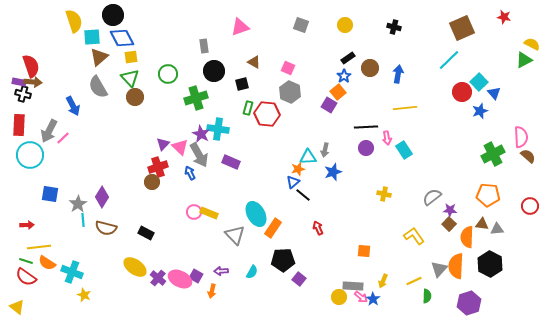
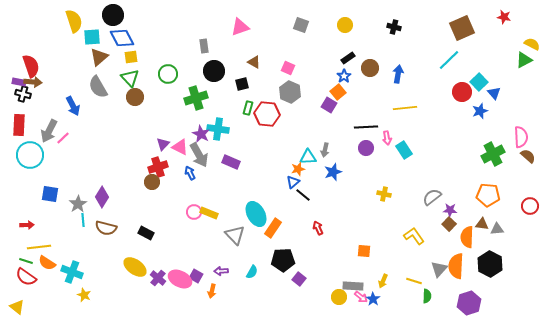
pink triangle at (180, 147): rotated 18 degrees counterclockwise
yellow line at (414, 281): rotated 42 degrees clockwise
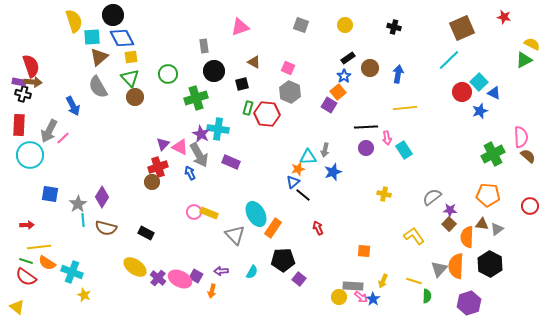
blue triangle at (494, 93): rotated 24 degrees counterclockwise
gray triangle at (497, 229): rotated 32 degrees counterclockwise
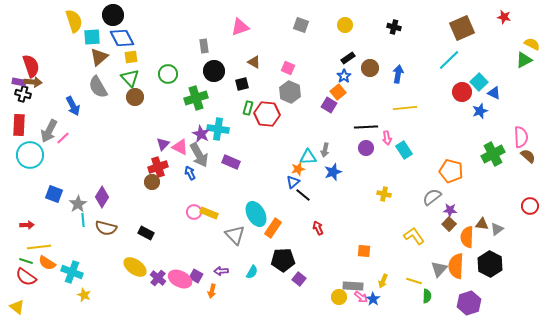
blue square at (50, 194): moved 4 px right; rotated 12 degrees clockwise
orange pentagon at (488, 195): moved 37 px left, 24 px up; rotated 10 degrees clockwise
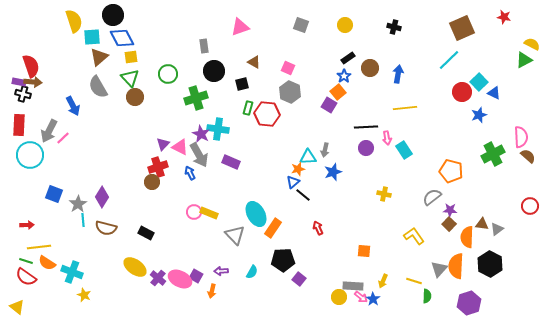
blue star at (480, 111): moved 1 px left, 4 px down
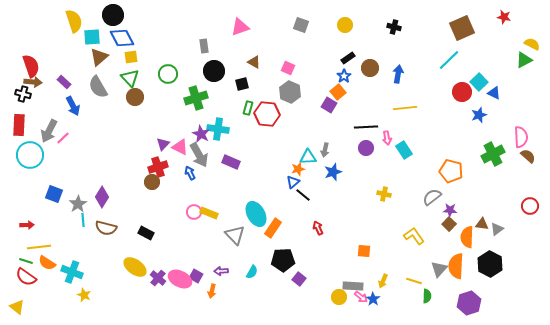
purple rectangle at (19, 82): moved 45 px right; rotated 32 degrees clockwise
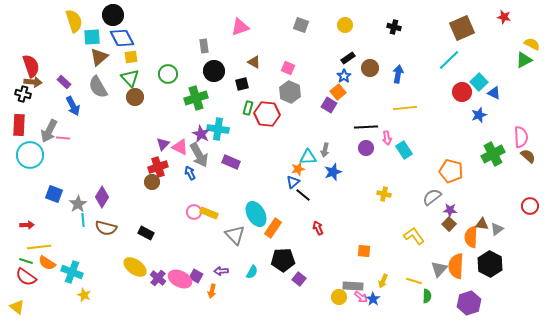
pink line at (63, 138): rotated 48 degrees clockwise
orange semicircle at (467, 237): moved 4 px right
